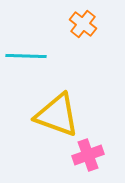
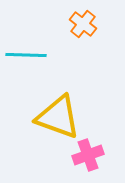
cyan line: moved 1 px up
yellow triangle: moved 1 px right, 2 px down
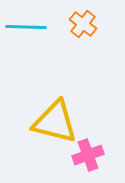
cyan line: moved 28 px up
yellow triangle: moved 3 px left, 5 px down; rotated 6 degrees counterclockwise
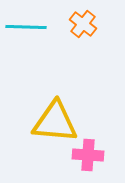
yellow triangle: rotated 9 degrees counterclockwise
pink cross: rotated 24 degrees clockwise
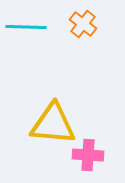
yellow triangle: moved 2 px left, 2 px down
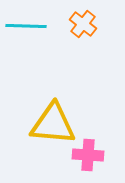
cyan line: moved 1 px up
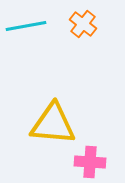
cyan line: rotated 12 degrees counterclockwise
pink cross: moved 2 px right, 7 px down
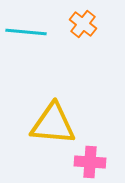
cyan line: moved 6 px down; rotated 15 degrees clockwise
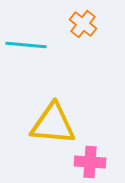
cyan line: moved 13 px down
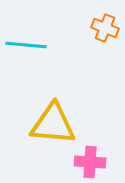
orange cross: moved 22 px right, 4 px down; rotated 16 degrees counterclockwise
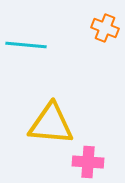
yellow triangle: moved 2 px left
pink cross: moved 2 px left
